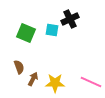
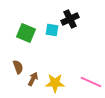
brown semicircle: moved 1 px left
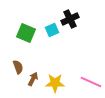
cyan square: rotated 32 degrees counterclockwise
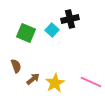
black cross: rotated 12 degrees clockwise
cyan square: rotated 24 degrees counterclockwise
brown semicircle: moved 2 px left, 1 px up
brown arrow: rotated 24 degrees clockwise
yellow star: rotated 30 degrees counterclockwise
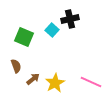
green square: moved 2 px left, 4 px down
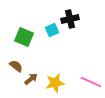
cyan square: rotated 24 degrees clockwise
brown semicircle: rotated 32 degrees counterclockwise
brown arrow: moved 2 px left
yellow star: rotated 18 degrees clockwise
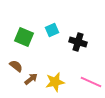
black cross: moved 8 px right, 23 px down; rotated 30 degrees clockwise
yellow star: moved 1 px up
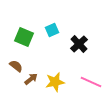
black cross: moved 1 px right, 2 px down; rotated 30 degrees clockwise
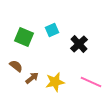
brown arrow: moved 1 px right, 1 px up
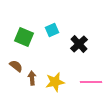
brown arrow: rotated 56 degrees counterclockwise
pink line: rotated 25 degrees counterclockwise
